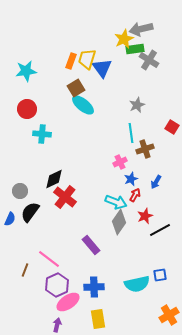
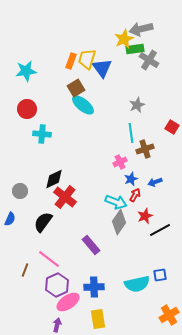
blue arrow: moved 1 px left; rotated 40 degrees clockwise
black semicircle: moved 13 px right, 10 px down
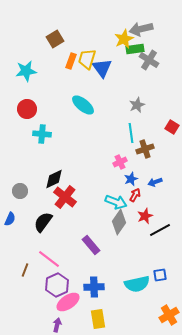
brown square: moved 21 px left, 49 px up
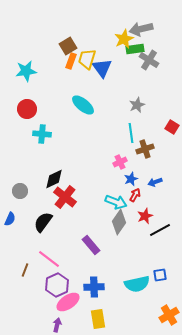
brown square: moved 13 px right, 7 px down
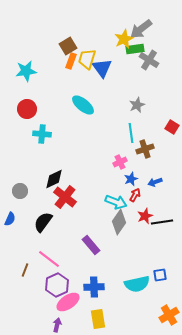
gray arrow: rotated 25 degrees counterclockwise
black line: moved 2 px right, 8 px up; rotated 20 degrees clockwise
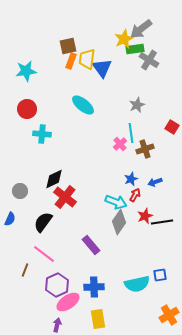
brown square: rotated 18 degrees clockwise
yellow trapezoid: rotated 10 degrees counterclockwise
pink cross: moved 18 px up; rotated 16 degrees counterclockwise
pink line: moved 5 px left, 5 px up
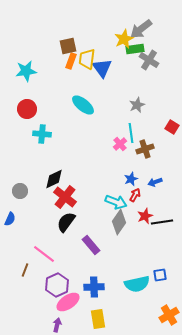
black semicircle: moved 23 px right
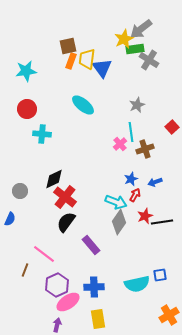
red square: rotated 16 degrees clockwise
cyan line: moved 1 px up
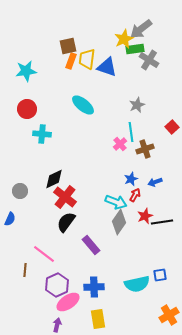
blue triangle: moved 5 px right, 1 px up; rotated 35 degrees counterclockwise
brown line: rotated 16 degrees counterclockwise
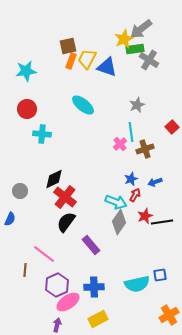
yellow trapezoid: rotated 20 degrees clockwise
yellow rectangle: rotated 72 degrees clockwise
